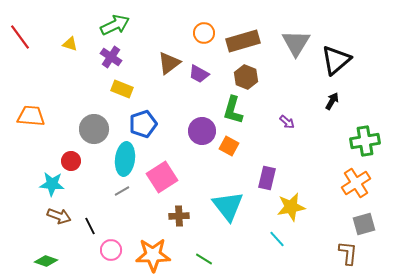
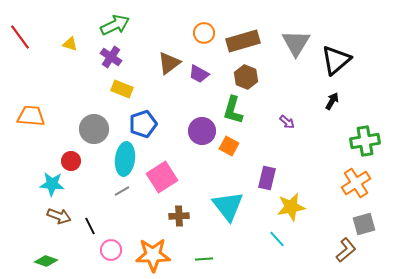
brown L-shape: moved 2 px left, 3 px up; rotated 45 degrees clockwise
green line: rotated 36 degrees counterclockwise
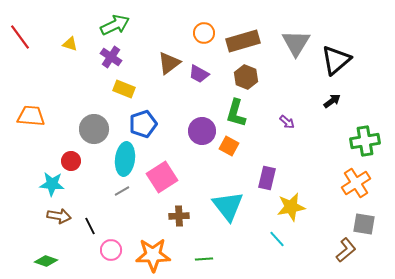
yellow rectangle: moved 2 px right
black arrow: rotated 24 degrees clockwise
green L-shape: moved 3 px right, 3 px down
brown arrow: rotated 10 degrees counterclockwise
gray square: rotated 25 degrees clockwise
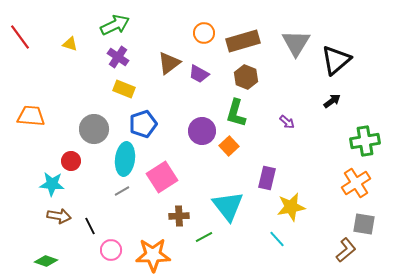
purple cross: moved 7 px right
orange square: rotated 18 degrees clockwise
green line: moved 22 px up; rotated 24 degrees counterclockwise
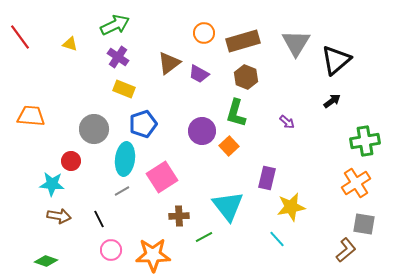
black line: moved 9 px right, 7 px up
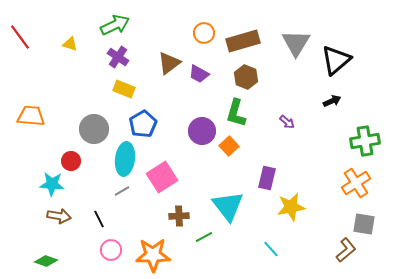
black arrow: rotated 12 degrees clockwise
blue pentagon: rotated 12 degrees counterclockwise
cyan line: moved 6 px left, 10 px down
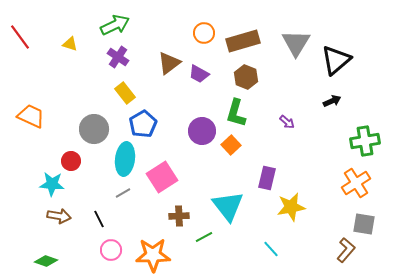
yellow rectangle: moved 1 px right, 4 px down; rotated 30 degrees clockwise
orange trapezoid: rotated 20 degrees clockwise
orange square: moved 2 px right, 1 px up
gray line: moved 1 px right, 2 px down
brown L-shape: rotated 10 degrees counterclockwise
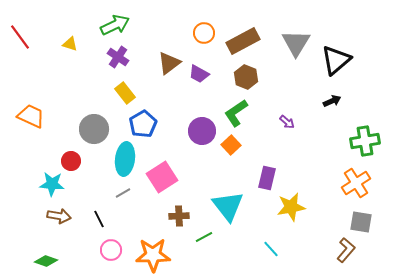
brown rectangle: rotated 12 degrees counterclockwise
green L-shape: rotated 40 degrees clockwise
gray square: moved 3 px left, 2 px up
